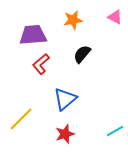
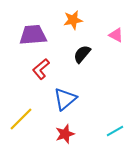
pink triangle: moved 1 px right, 18 px down
red L-shape: moved 5 px down
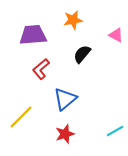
yellow line: moved 2 px up
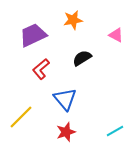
purple trapezoid: rotated 20 degrees counterclockwise
black semicircle: moved 4 px down; rotated 18 degrees clockwise
blue triangle: rotated 30 degrees counterclockwise
red star: moved 1 px right, 2 px up
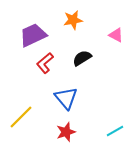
red L-shape: moved 4 px right, 6 px up
blue triangle: moved 1 px right, 1 px up
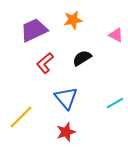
purple trapezoid: moved 1 px right, 5 px up
cyan line: moved 28 px up
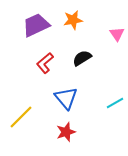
purple trapezoid: moved 2 px right, 5 px up
pink triangle: moved 1 px right, 1 px up; rotated 28 degrees clockwise
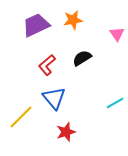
red L-shape: moved 2 px right, 2 px down
blue triangle: moved 12 px left
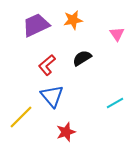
blue triangle: moved 2 px left, 2 px up
